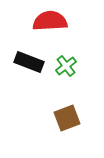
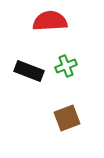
black rectangle: moved 9 px down
green cross: rotated 15 degrees clockwise
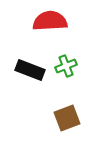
black rectangle: moved 1 px right, 1 px up
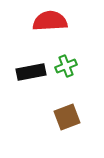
black rectangle: moved 1 px right, 2 px down; rotated 32 degrees counterclockwise
brown square: moved 1 px up
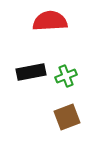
green cross: moved 10 px down
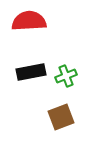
red semicircle: moved 21 px left
brown square: moved 6 px left
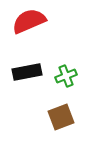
red semicircle: rotated 20 degrees counterclockwise
black rectangle: moved 4 px left
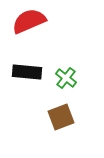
black rectangle: rotated 16 degrees clockwise
green cross: moved 2 px down; rotated 30 degrees counterclockwise
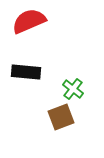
black rectangle: moved 1 px left
green cross: moved 7 px right, 11 px down
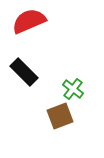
black rectangle: moved 2 px left; rotated 40 degrees clockwise
brown square: moved 1 px left, 1 px up
